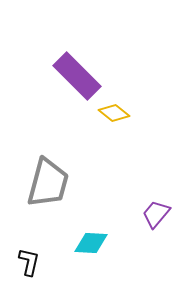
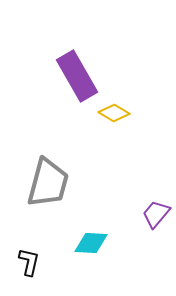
purple rectangle: rotated 15 degrees clockwise
yellow diamond: rotated 8 degrees counterclockwise
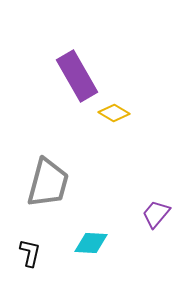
black L-shape: moved 1 px right, 9 px up
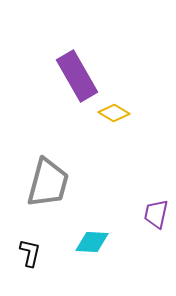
purple trapezoid: rotated 28 degrees counterclockwise
cyan diamond: moved 1 px right, 1 px up
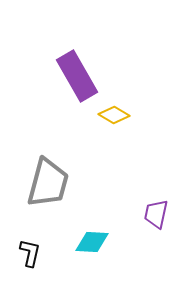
yellow diamond: moved 2 px down
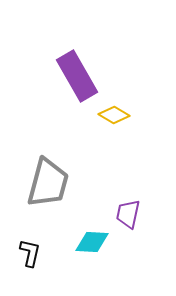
purple trapezoid: moved 28 px left
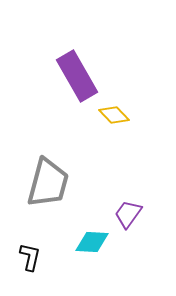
yellow diamond: rotated 16 degrees clockwise
purple trapezoid: rotated 24 degrees clockwise
black L-shape: moved 4 px down
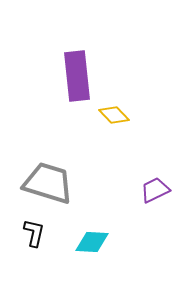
purple rectangle: rotated 24 degrees clockwise
gray trapezoid: rotated 88 degrees counterclockwise
purple trapezoid: moved 27 px right, 24 px up; rotated 28 degrees clockwise
black L-shape: moved 4 px right, 24 px up
